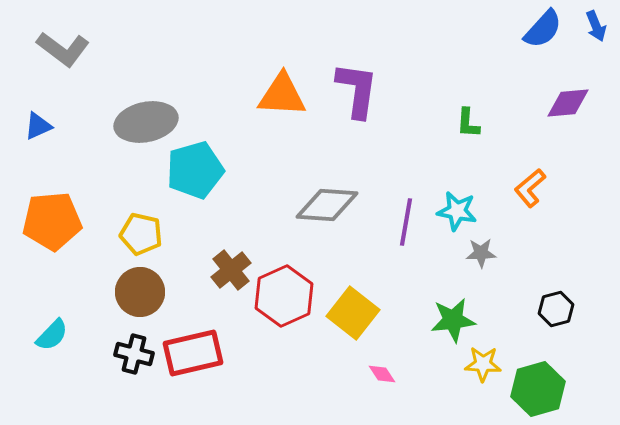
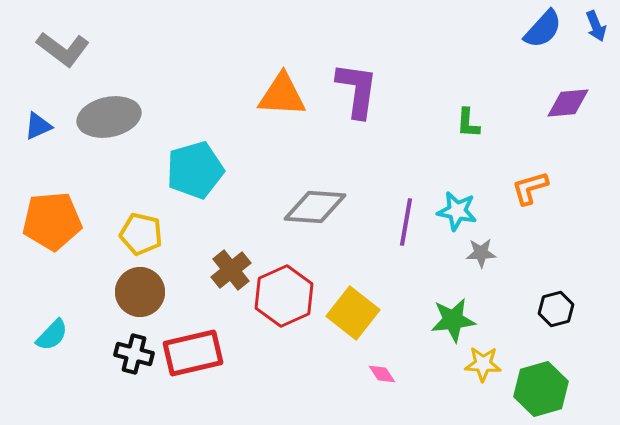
gray ellipse: moved 37 px left, 5 px up
orange L-shape: rotated 24 degrees clockwise
gray diamond: moved 12 px left, 2 px down
green hexagon: moved 3 px right
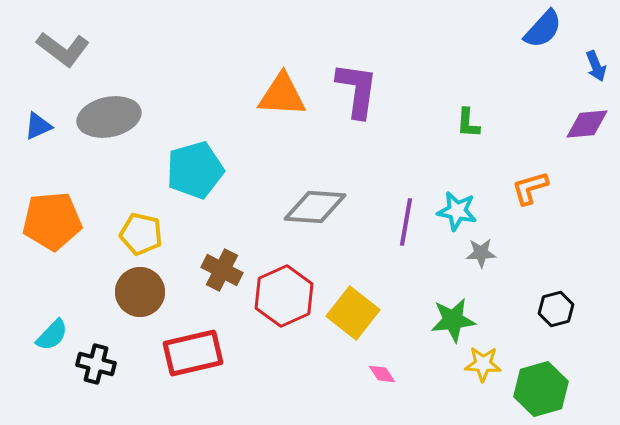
blue arrow: moved 40 px down
purple diamond: moved 19 px right, 21 px down
brown cross: moved 9 px left; rotated 24 degrees counterclockwise
black cross: moved 38 px left, 10 px down
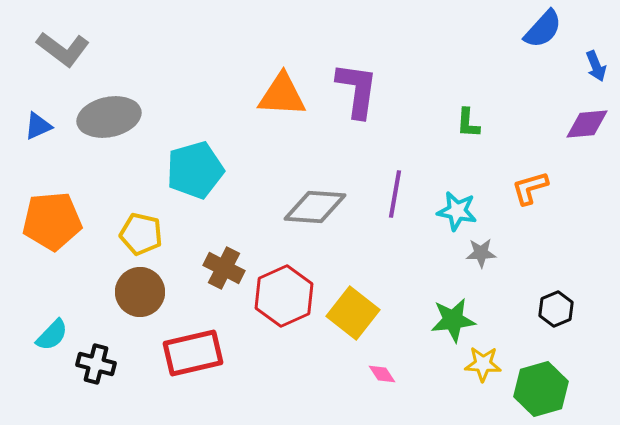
purple line: moved 11 px left, 28 px up
brown cross: moved 2 px right, 2 px up
black hexagon: rotated 8 degrees counterclockwise
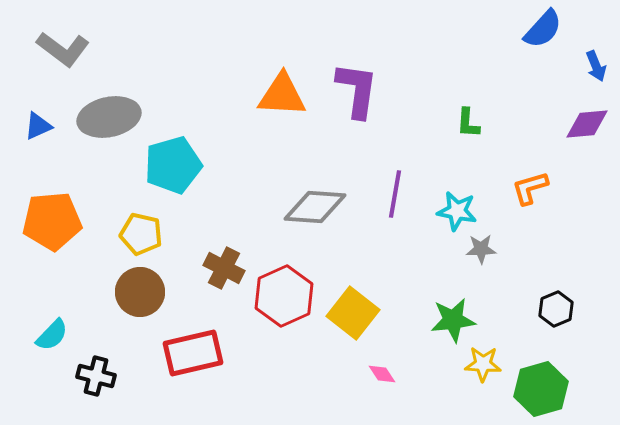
cyan pentagon: moved 22 px left, 5 px up
gray star: moved 4 px up
black cross: moved 12 px down
